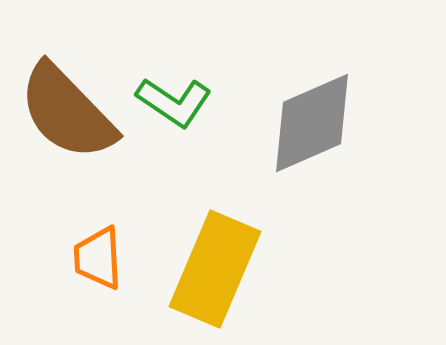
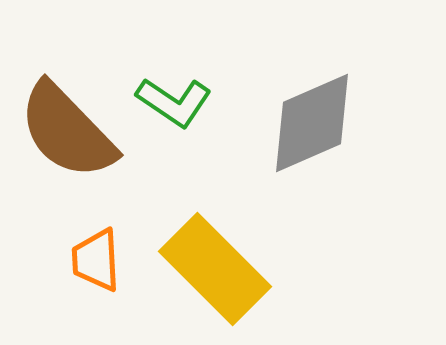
brown semicircle: moved 19 px down
orange trapezoid: moved 2 px left, 2 px down
yellow rectangle: rotated 68 degrees counterclockwise
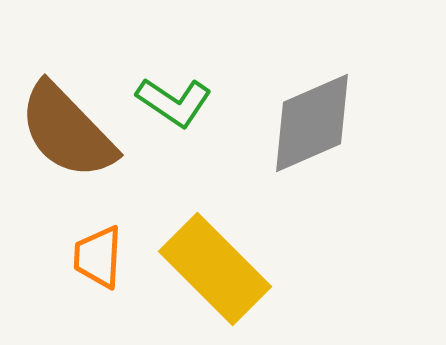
orange trapezoid: moved 2 px right, 3 px up; rotated 6 degrees clockwise
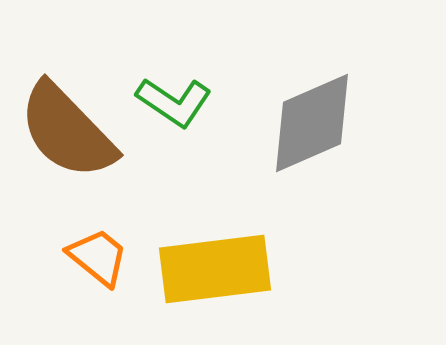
orange trapezoid: rotated 126 degrees clockwise
yellow rectangle: rotated 52 degrees counterclockwise
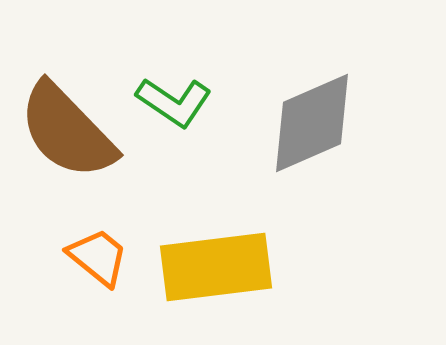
yellow rectangle: moved 1 px right, 2 px up
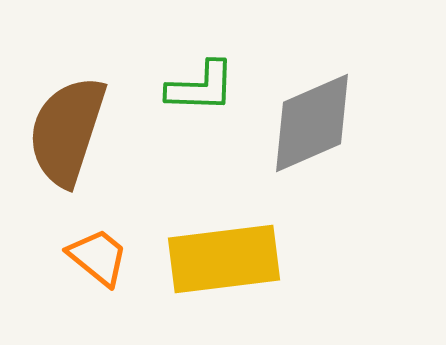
green L-shape: moved 27 px right, 15 px up; rotated 32 degrees counterclockwise
brown semicircle: rotated 62 degrees clockwise
yellow rectangle: moved 8 px right, 8 px up
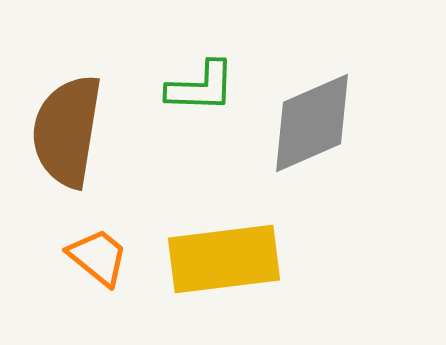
brown semicircle: rotated 9 degrees counterclockwise
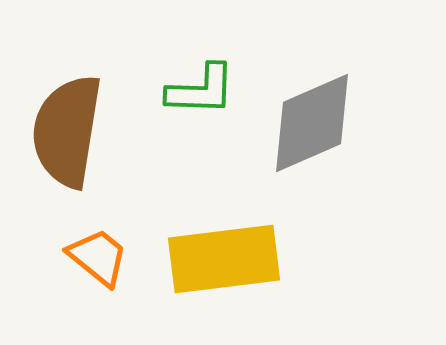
green L-shape: moved 3 px down
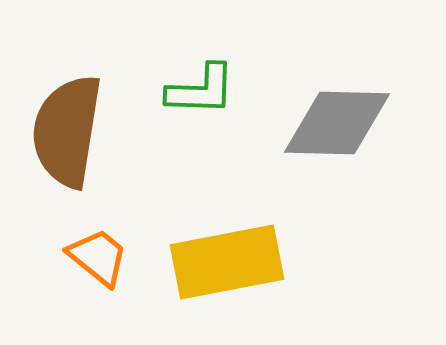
gray diamond: moved 25 px right; rotated 25 degrees clockwise
yellow rectangle: moved 3 px right, 3 px down; rotated 4 degrees counterclockwise
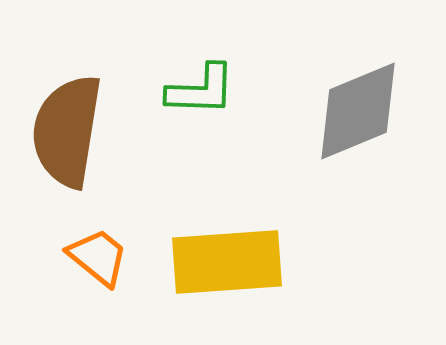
gray diamond: moved 21 px right, 12 px up; rotated 24 degrees counterclockwise
yellow rectangle: rotated 7 degrees clockwise
